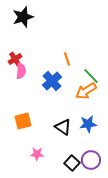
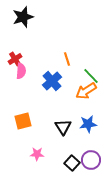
black triangle: rotated 24 degrees clockwise
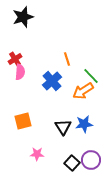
pink semicircle: moved 1 px left, 1 px down
orange arrow: moved 3 px left
blue star: moved 4 px left
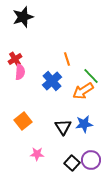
orange square: rotated 24 degrees counterclockwise
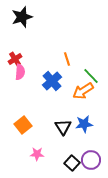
black star: moved 1 px left
orange square: moved 4 px down
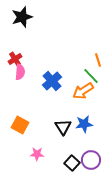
orange line: moved 31 px right, 1 px down
orange square: moved 3 px left; rotated 24 degrees counterclockwise
